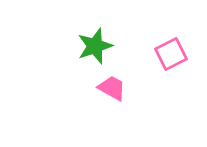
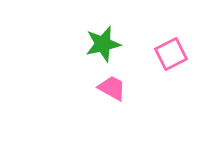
green star: moved 8 px right, 2 px up; rotated 6 degrees clockwise
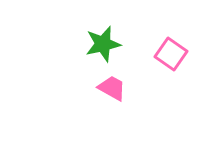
pink square: rotated 28 degrees counterclockwise
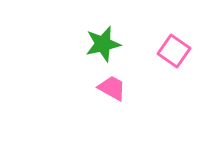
pink square: moved 3 px right, 3 px up
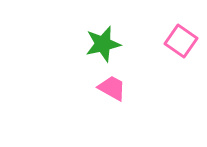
pink square: moved 7 px right, 10 px up
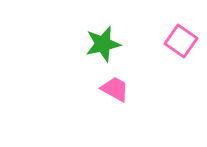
pink trapezoid: moved 3 px right, 1 px down
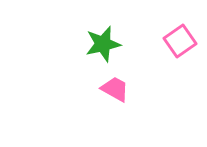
pink square: moved 1 px left; rotated 20 degrees clockwise
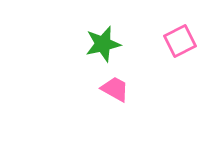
pink square: rotated 8 degrees clockwise
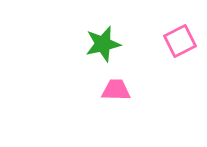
pink trapezoid: moved 1 px right, 1 px down; rotated 28 degrees counterclockwise
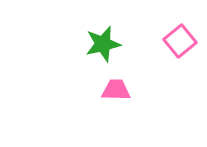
pink square: rotated 12 degrees counterclockwise
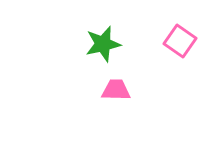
pink square: rotated 16 degrees counterclockwise
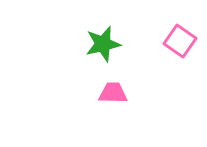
pink trapezoid: moved 3 px left, 3 px down
